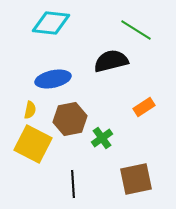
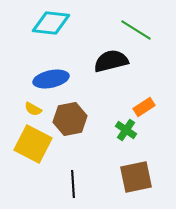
blue ellipse: moved 2 px left
yellow semicircle: moved 3 px right, 1 px up; rotated 108 degrees clockwise
green cross: moved 24 px right, 8 px up; rotated 20 degrees counterclockwise
brown square: moved 2 px up
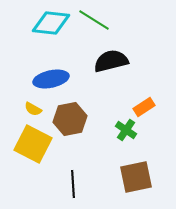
green line: moved 42 px left, 10 px up
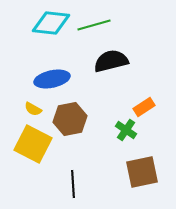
green line: moved 5 px down; rotated 48 degrees counterclockwise
blue ellipse: moved 1 px right
brown square: moved 6 px right, 5 px up
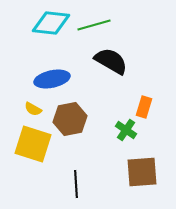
black semicircle: rotated 44 degrees clockwise
orange rectangle: rotated 40 degrees counterclockwise
yellow square: rotated 9 degrees counterclockwise
brown square: rotated 8 degrees clockwise
black line: moved 3 px right
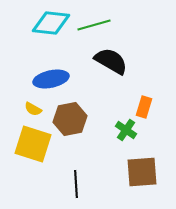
blue ellipse: moved 1 px left
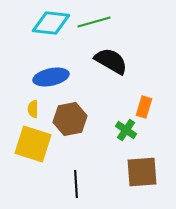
green line: moved 3 px up
blue ellipse: moved 2 px up
yellow semicircle: rotated 60 degrees clockwise
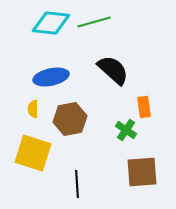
black semicircle: moved 2 px right, 9 px down; rotated 12 degrees clockwise
orange rectangle: rotated 25 degrees counterclockwise
yellow square: moved 9 px down
black line: moved 1 px right
